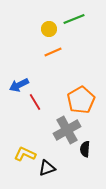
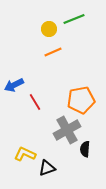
blue arrow: moved 5 px left
orange pentagon: rotated 20 degrees clockwise
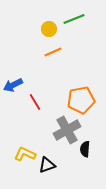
blue arrow: moved 1 px left
black triangle: moved 3 px up
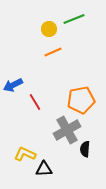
black triangle: moved 3 px left, 4 px down; rotated 18 degrees clockwise
